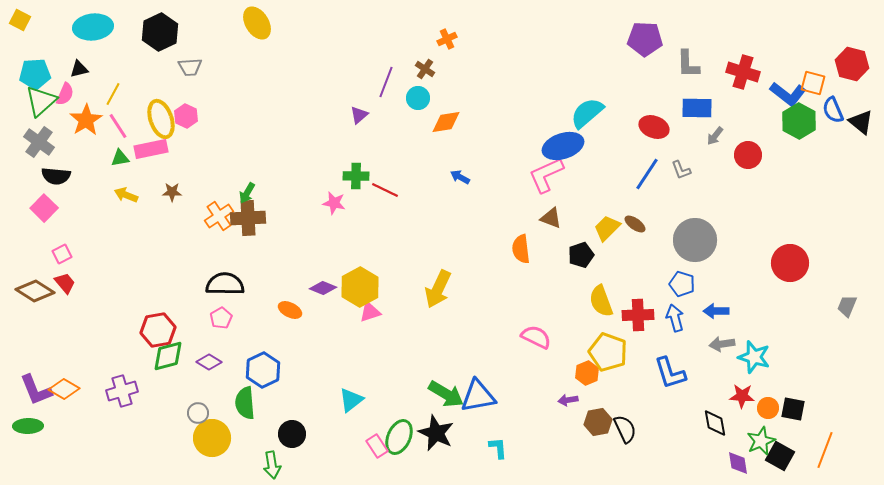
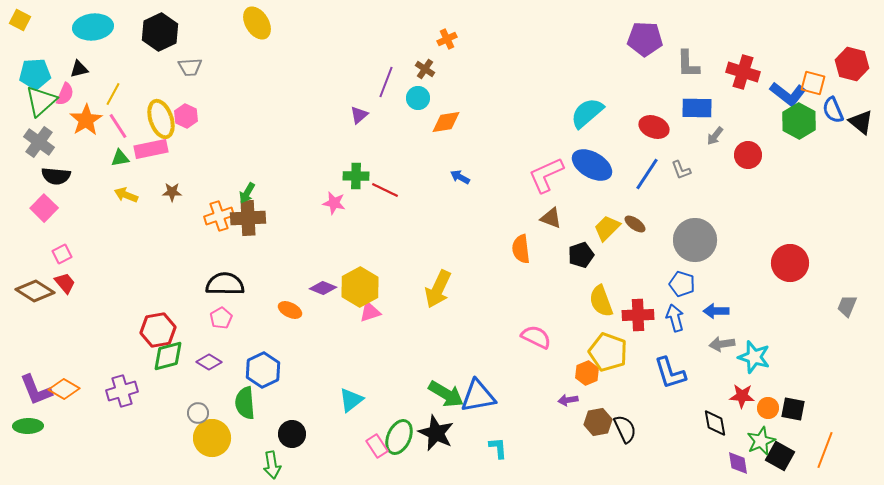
blue ellipse at (563, 146): moved 29 px right, 19 px down; rotated 48 degrees clockwise
orange cross at (219, 216): rotated 16 degrees clockwise
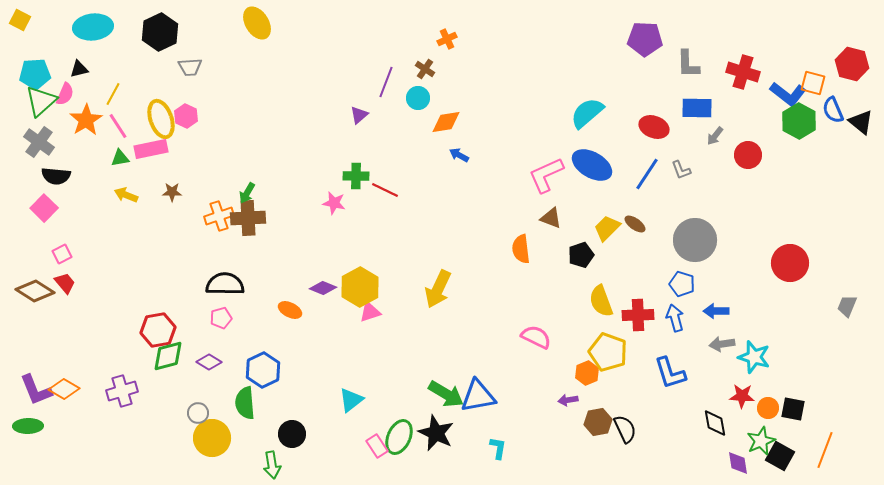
blue arrow at (460, 177): moved 1 px left, 22 px up
pink pentagon at (221, 318): rotated 15 degrees clockwise
cyan L-shape at (498, 448): rotated 15 degrees clockwise
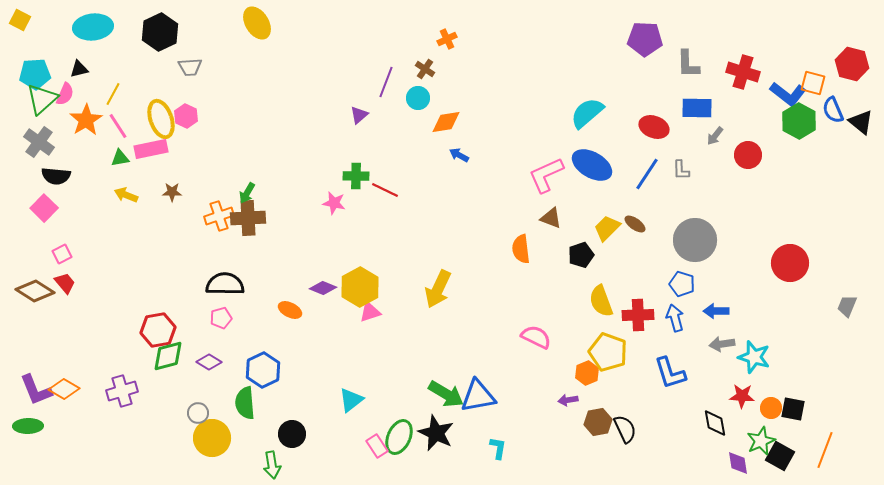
green triangle at (41, 101): moved 1 px right, 2 px up
gray L-shape at (681, 170): rotated 20 degrees clockwise
orange circle at (768, 408): moved 3 px right
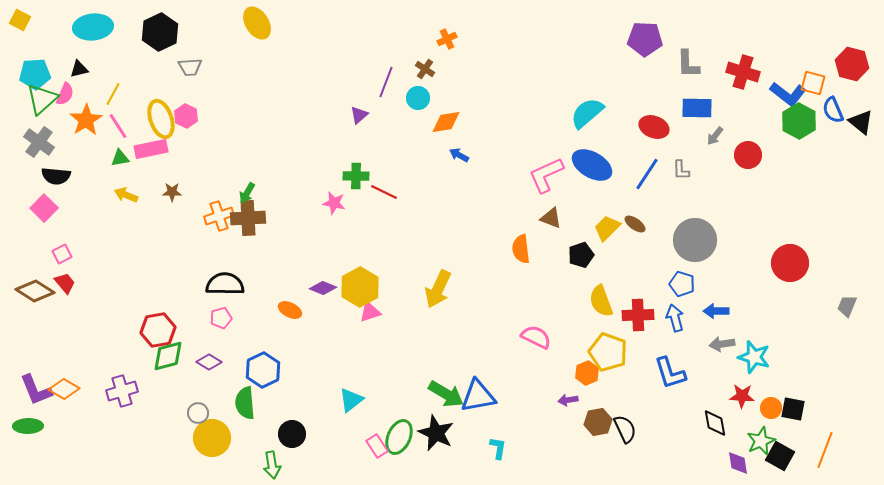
red line at (385, 190): moved 1 px left, 2 px down
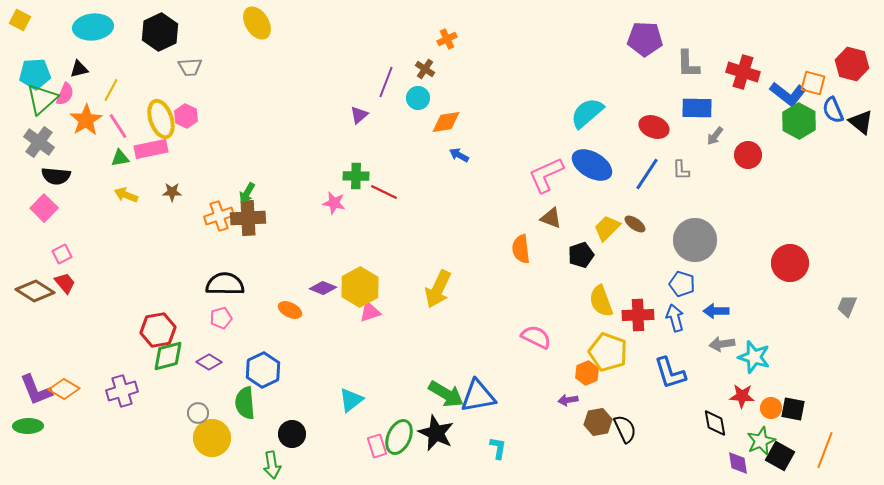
yellow line at (113, 94): moved 2 px left, 4 px up
pink rectangle at (377, 446): rotated 15 degrees clockwise
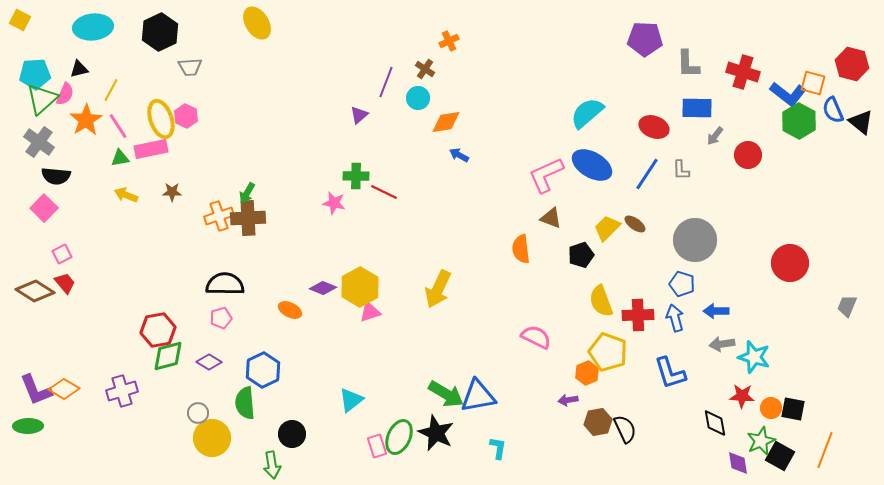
orange cross at (447, 39): moved 2 px right, 2 px down
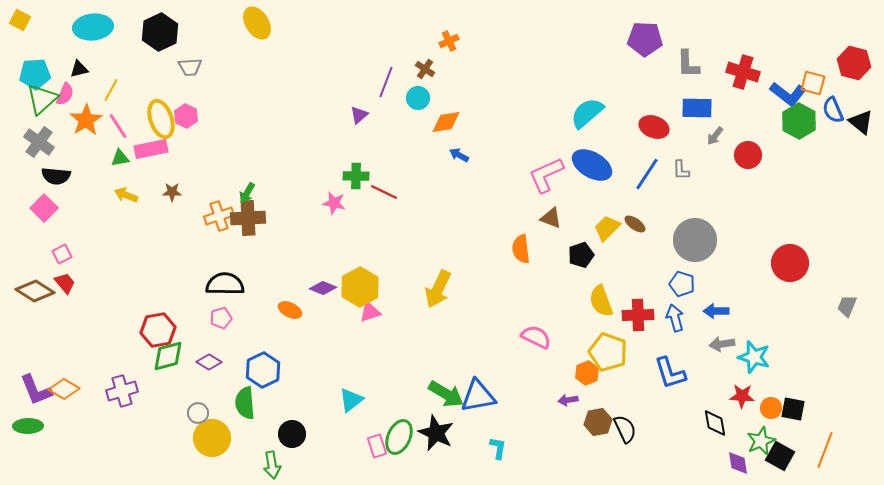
red hexagon at (852, 64): moved 2 px right, 1 px up
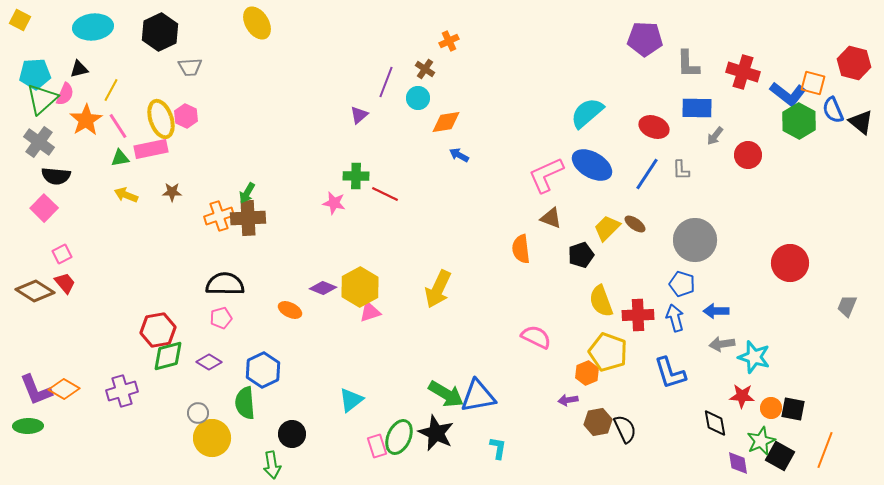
red line at (384, 192): moved 1 px right, 2 px down
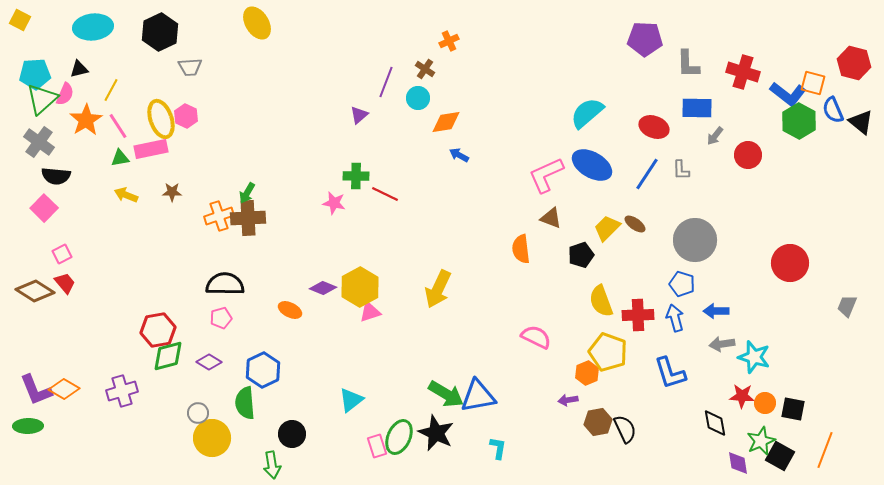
orange circle at (771, 408): moved 6 px left, 5 px up
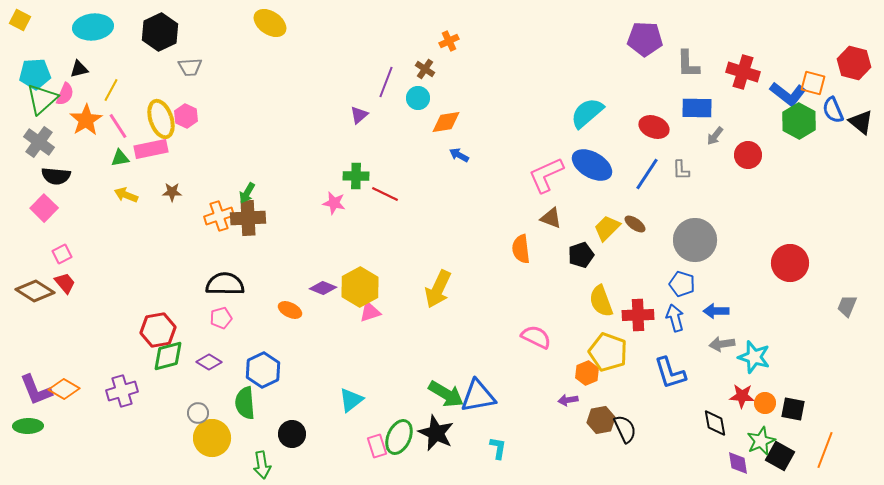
yellow ellipse at (257, 23): moved 13 px right; rotated 24 degrees counterclockwise
brown hexagon at (598, 422): moved 3 px right, 2 px up
green arrow at (272, 465): moved 10 px left
